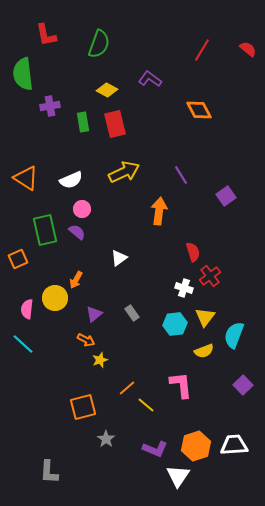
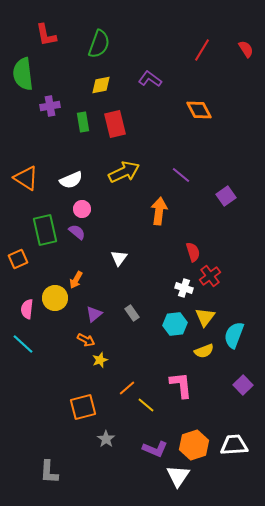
red semicircle at (248, 49): moved 2 px left; rotated 18 degrees clockwise
yellow diamond at (107, 90): moved 6 px left, 5 px up; rotated 40 degrees counterclockwise
purple line at (181, 175): rotated 18 degrees counterclockwise
white triangle at (119, 258): rotated 18 degrees counterclockwise
orange hexagon at (196, 446): moved 2 px left, 1 px up
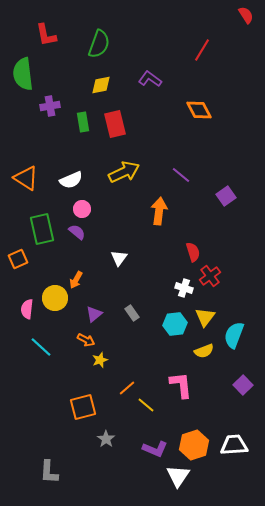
red semicircle at (246, 49): moved 34 px up
green rectangle at (45, 230): moved 3 px left, 1 px up
cyan line at (23, 344): moved 18 px right, 3 px down
